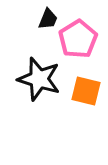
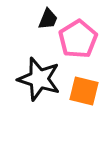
orange square: moved 2 px left
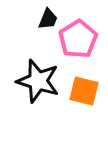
black star: moved 1 px left, 2 px down
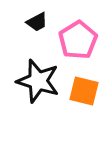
black trapezoid: moved 11 px left, 3 px down; rotated 40 degrees clockwise
pink pentagon: moved 1 px down
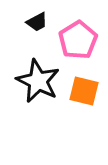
black star: rotated 9 degrees clockwise
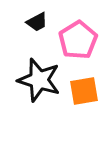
black star: moved 1 px right, 1 px up; rotated 9 degrees counterclockwise
orange square: rotated 24 degrees counterclockwise
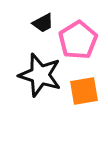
black trapezoid: moved 6 px right, 1 px down
black star: moved 1 px right, 5 px up
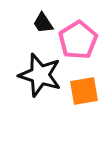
black trapezoid: rotated 85 degrees clockwise
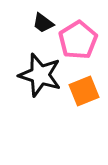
black trapezoid: rotated 20 degrees counterclockwise
orange square: rotated 12 degrees counterclockwise
